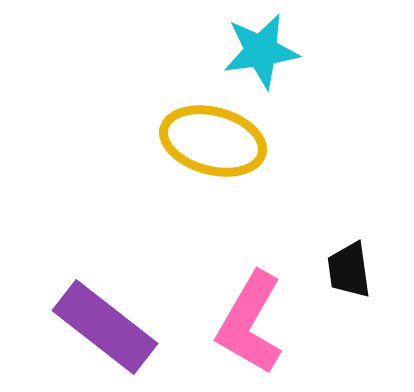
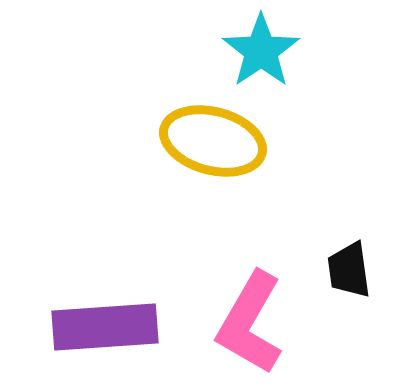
cyan star: rotated 26 degrees counterclockwise
purple rectangle: rotated 42 degrees counterclockwise
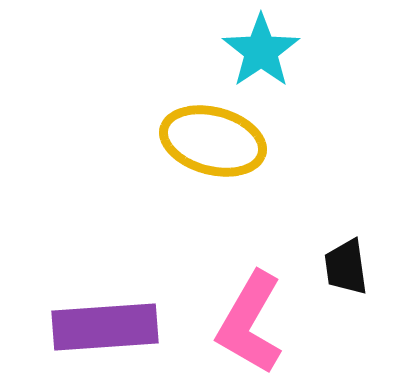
black trapezoid: moved 3 px left, 3 px up
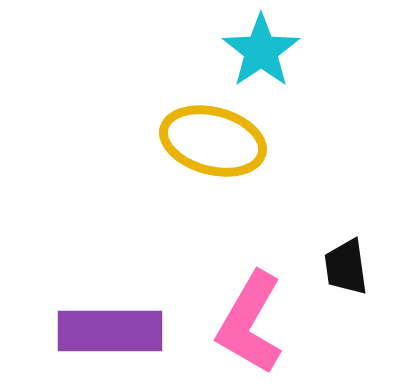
purple rectangle: moved 5 px right, 4 px down; rotated 4 degrees clockwise
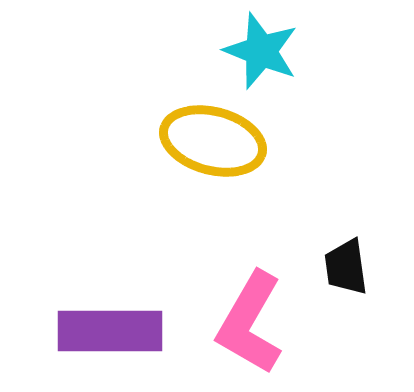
cyan star: rotated 16 degrees counterclockwise
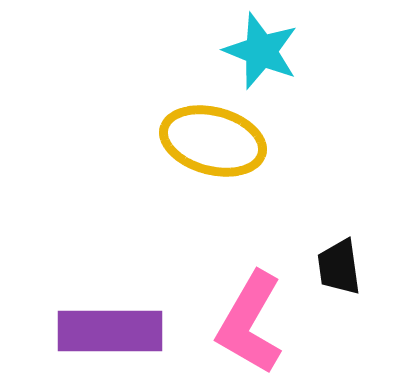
black trapezoid: moved 7 px left
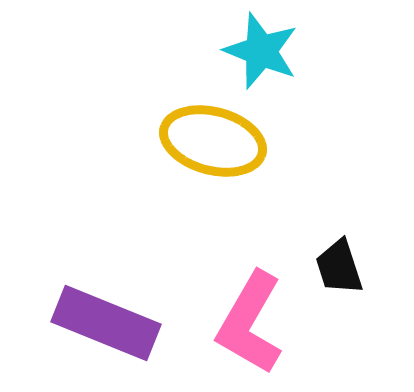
black trapezoid: rotated 10 degrees counterclockwise
purple rectangle: moved 4 px left, 8 px up; rotated 22 degrees clockwise
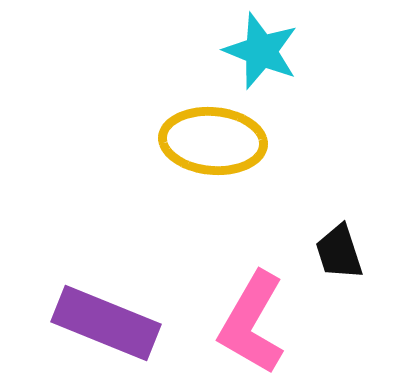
yellow ellipse: rotated 10 degrees counterclockwise
black trapezoid: moved 15 px up
pink L-shape: moved 2 px right
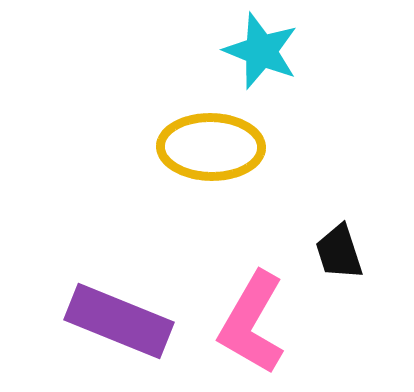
yellow ellipse: moved 2 px left, 6 px down; rotated 4 degrees counterclockwise
purple rectangle: moved 13 px right, 2 px up
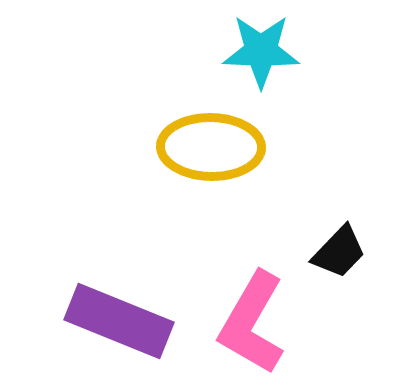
cyan star: rotated 20 degrees counterclockwise
black trapezoid: rotated 118 degrees counterclockwise
